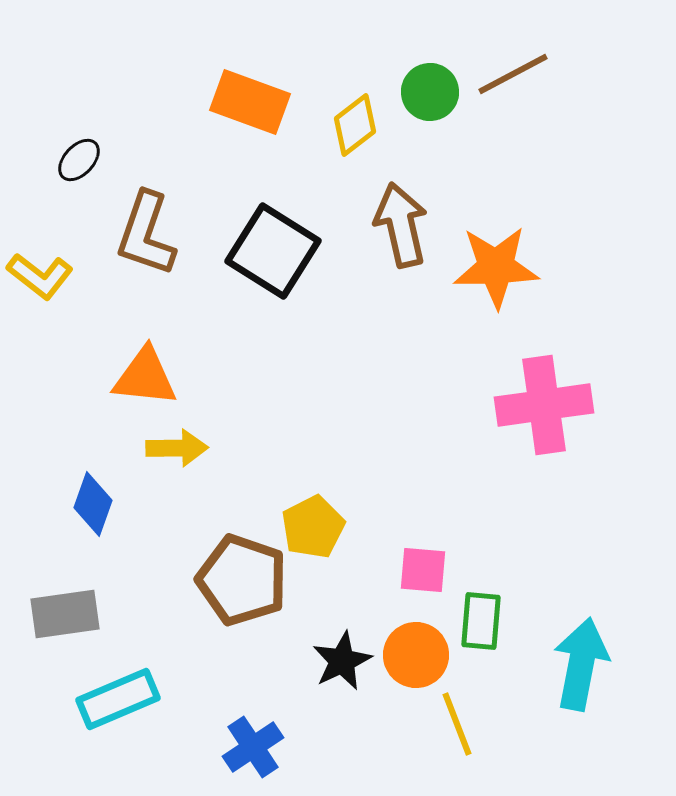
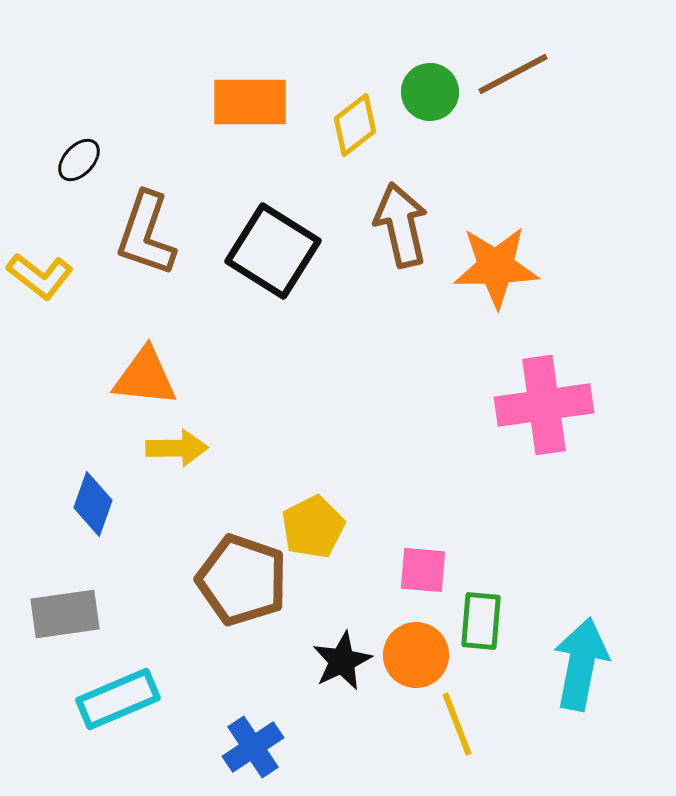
orange rectangle: rotated 20 degrees counterclockwise
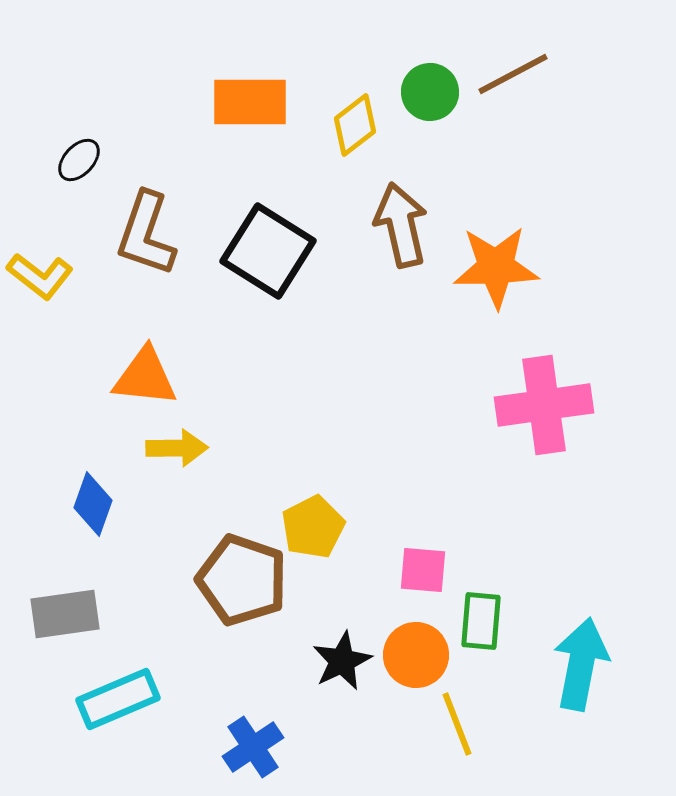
black square: moved 5 px left
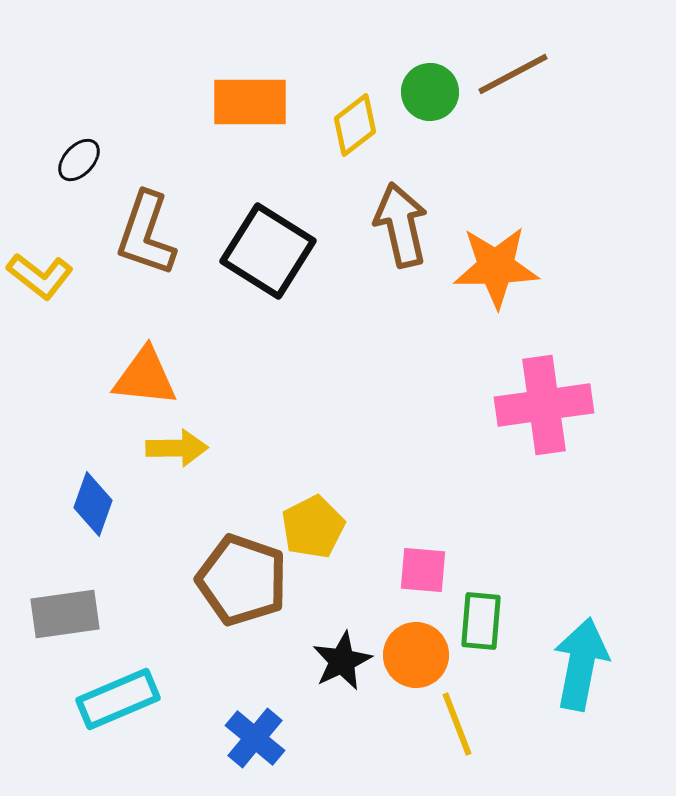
blue cross: moved 2 px right, 9 px up; rotated 16 degrees counterclockwise
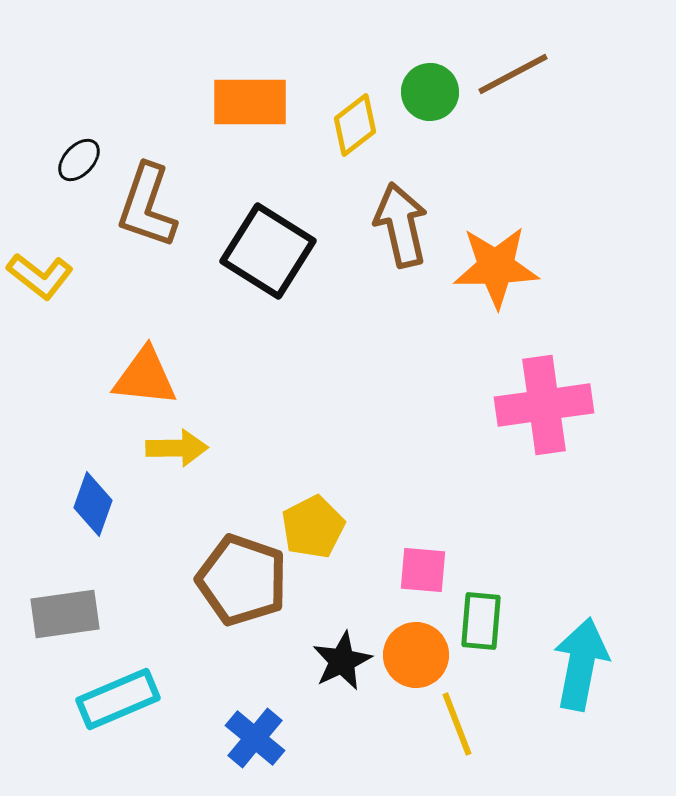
brown L-shape: moved 1 px right, 28 px up
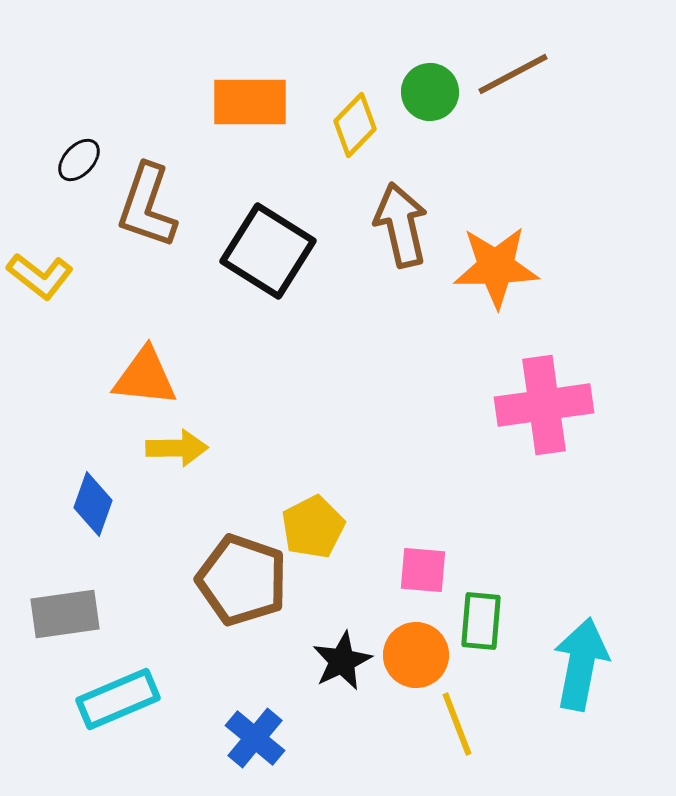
yellow diamond: rotated 8 degrees counterclockwise
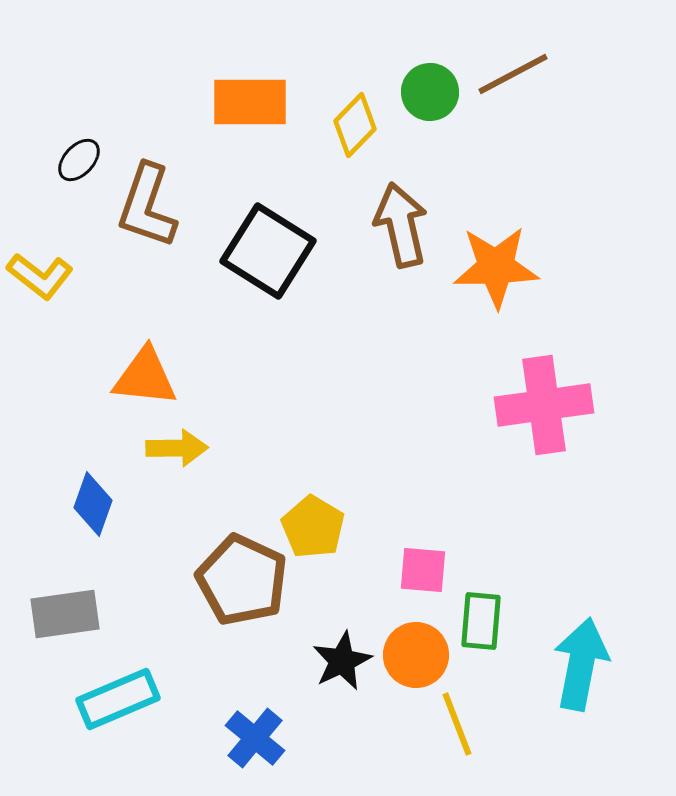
yellow pentagon: rotated 14 degrees counterclockwise
brown pentagon: rotated 6 degrees clockwise
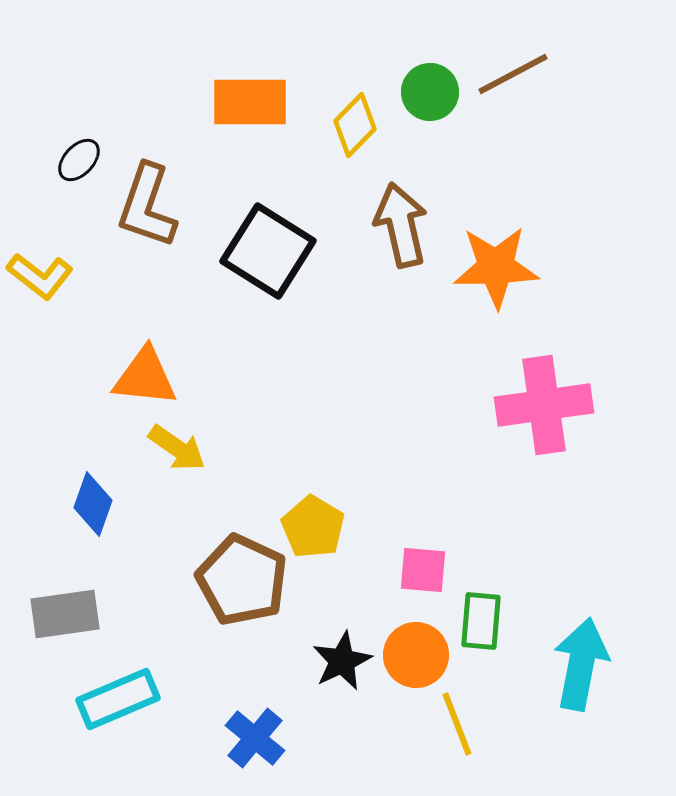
yellow arrow: rotated 36 degrees clockwise
